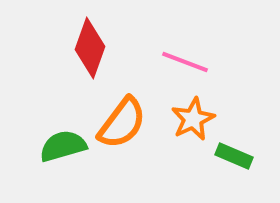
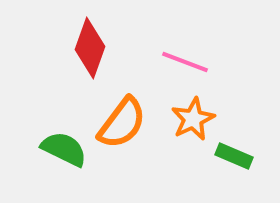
green semicircle: moved 1 px right, 3 px down; rotated 42 degrees clockwise
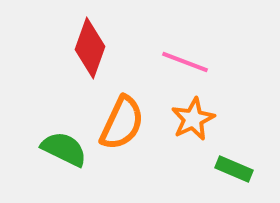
orange semicircle: rotated 12 degrees counterclockwise
green rectangle: moved 13 px down
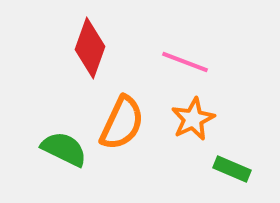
green rectangle: moved 2 px left
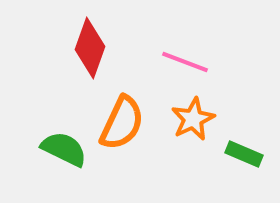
green rectangle: moved 12 px right, 15 px up
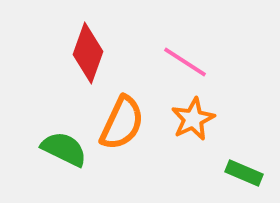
red diamond: moved 2 px left, 5 px down
pink line: rotated 12 degrees clockwise
green rectangle: moved 19 px down
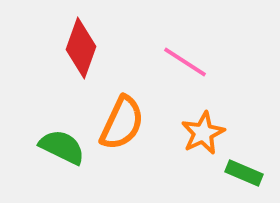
red diamond: moved 7 px left, 5 px up
orange star: moved 10 px right, 14 px down
green semicircle: moved 2 px left, 2 px up
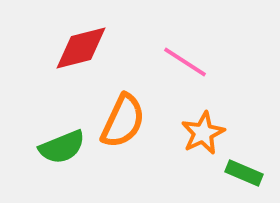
red diamond: rotated 56 degrees clockwise
orange semicircle: moved 1 px right, 2 px up
green semicircle: rotated 132 degrees clockwise
